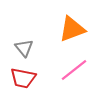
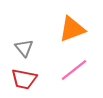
red trapezoid: moved 1 px right, 1 px down
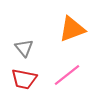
pink line: moved 7 px left, 5 px down
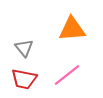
orange triangle: rotated 16 degrees clockwise
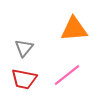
orange triangle: moved 2 px right
gray triangle: rotated 18 degrees clockwise
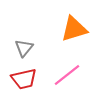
orange triangle: rotated 12 degrees counterclockwise
red trapezoid: rotated 24 degrees counterclockwise
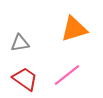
gray triangle: moved 4 px left, 5 px up; rotated 42 degrees clockwise
red trapezoid: moved 1 px right; rotated 132 degrees counterclockwise
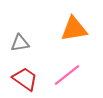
orange triangle: rotated 8 degrees clockwise
